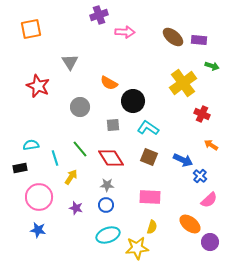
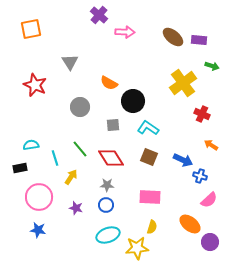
purple cross: rotated 30 degrees counterclockwise
red star: moved 3 px left, 1 px up
blue cross: rotated 24 degrees counterclockwise
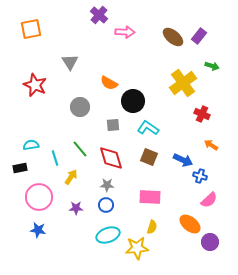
purple rectangle: moved 4 px up; rotated 56 degrees counterclockwise
red diamond: rotated 16 degrees clockwise
purple star: rotated 16 degrees counterclockwise
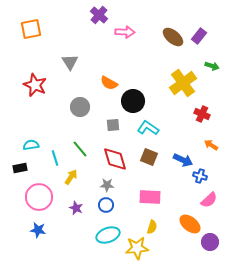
red diamond: moved 4 px right, 1 px down
purple star: rotated 24 degrees clockwise
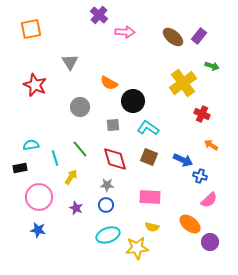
yellow semicircle: rotated 88 degrees clockwise
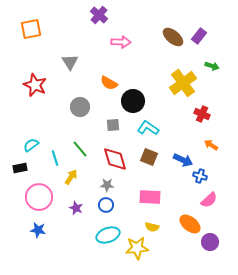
pink arrow: moved 4 px left, 10 px down
cyan semicircle: rotated 28 degrees counterclockwise
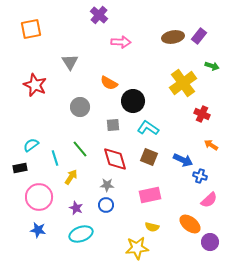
brown ellipse: rotated 50 degrees counterclockwise
pink rectangle: moved 2 px up; rotated 15 degrees counterclockwise
cyan ellipse: moved 27 px left, 1 px up
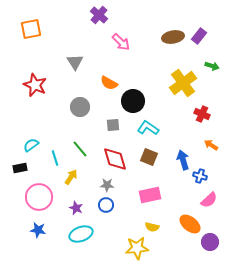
pink arrow: rotated 42 degrees clockwise
gray triangle: moved 5 px right
blue arrow: rotated 132 degrees counterclockwise
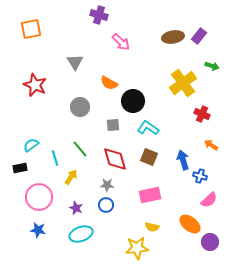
purple cross: rotated 24 degrees counterclockwise
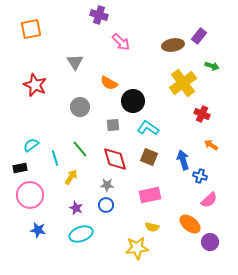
brown ellipse: moved 8 px down
pink circle: moved 9 px left, 2 px up
